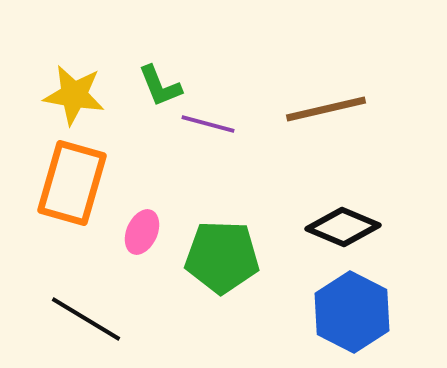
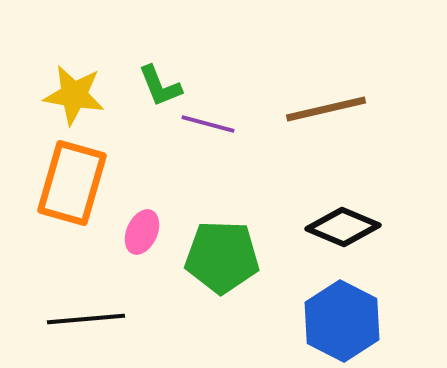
blue hexagon: moved 10 px left, 9 px down
black line: rotated 36 degrees counterclockwise
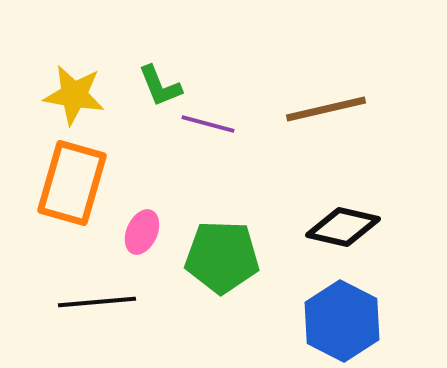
black diamond: rotated 10 degrees counterclockwise
black line: moved 11 px right, 17 px up
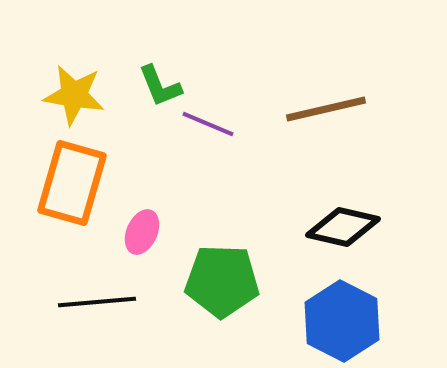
purple line: rotated 8 degrees clockwise
green pentagon: moved 24 px down
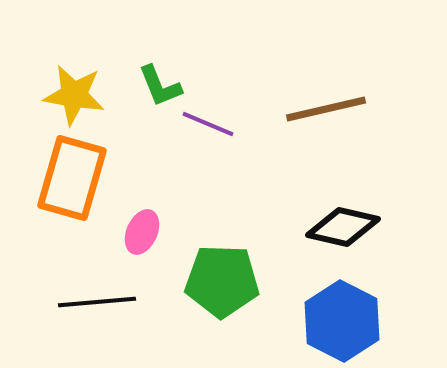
orange rectangle: moved 5 px up
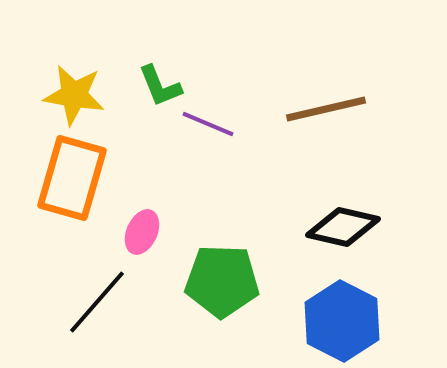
black line: rotated 44 degrees counterclockwise
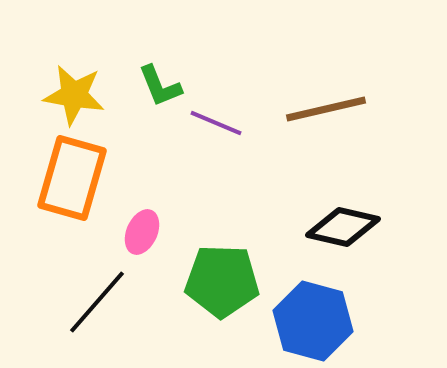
purple line: moved 8 px right, 1 px up
blue hexagon: moved 29 px left; rotated 12 degrees counterclockwise
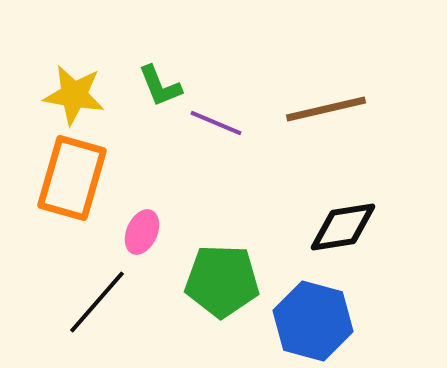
black diamond: rotated 22 degrees counterclockwise
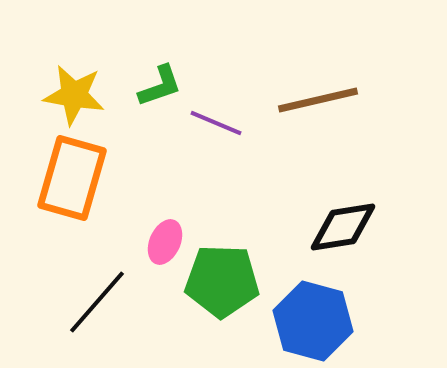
green L-shape: rotated 87 degrees counterclockwise
brown line: moved 8 px left, 9 px up
pink ellipse: moved 23 px right, 10 px down
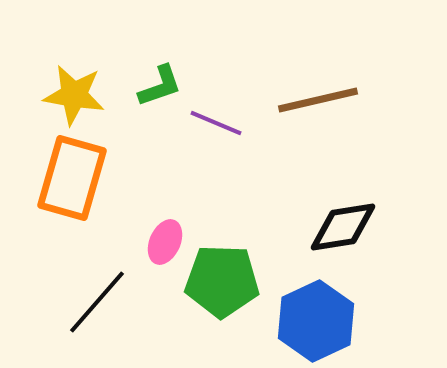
blue hexagon: moved 3 px right; rotated 20 degrees clockwise
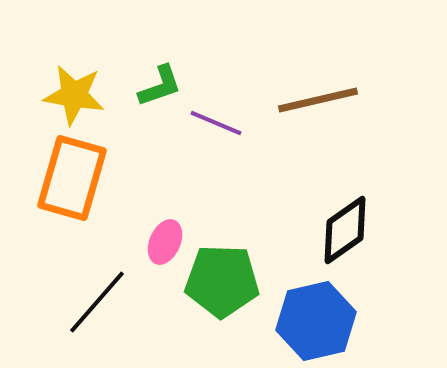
black diamond: moved 2 px right, 3 px down; rotated 26 degrees counterclockwise
blue hexagon: rotated 12 degrees clockwise
